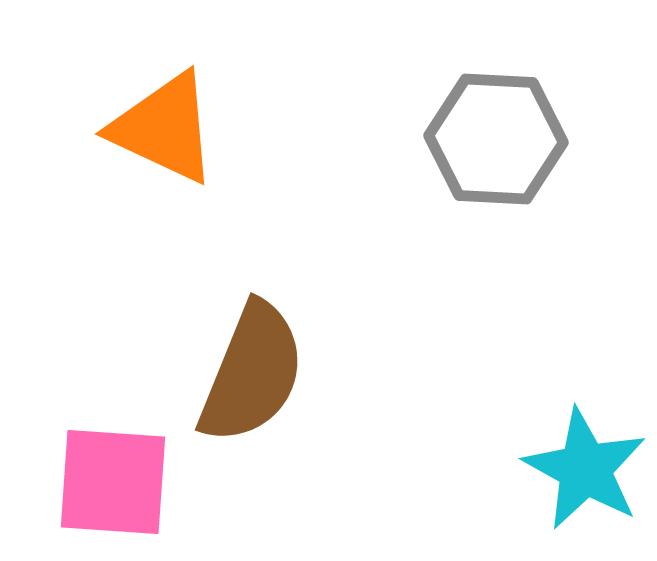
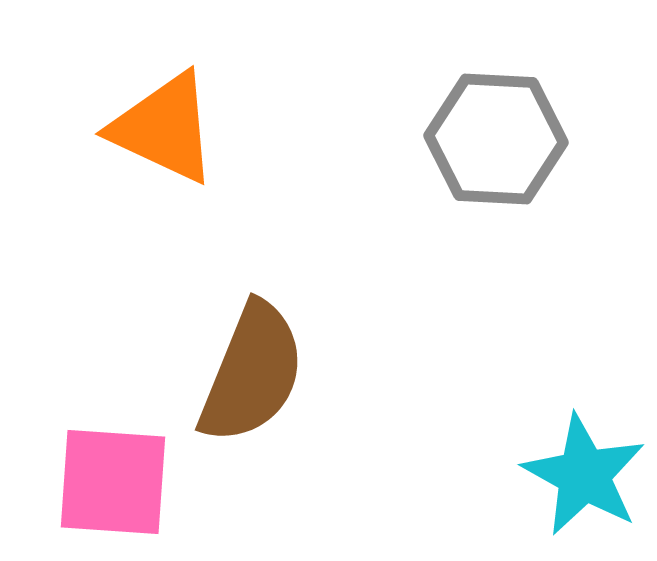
cyan star: moved 1 px left, 6 px down
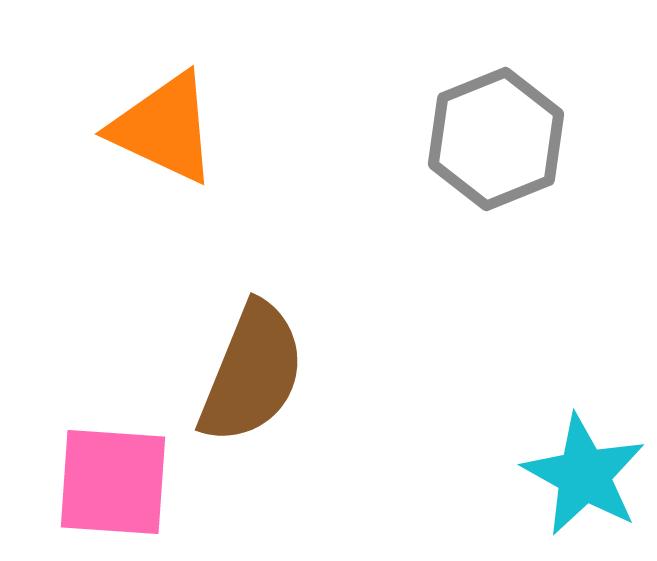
gray hexagon: rotated 25 degrees counterclockwise
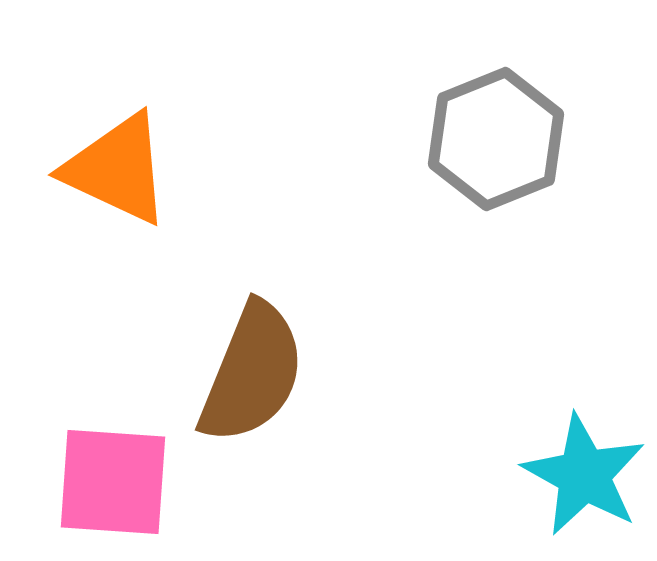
orange triangle: moved 47 px left, 41 px down
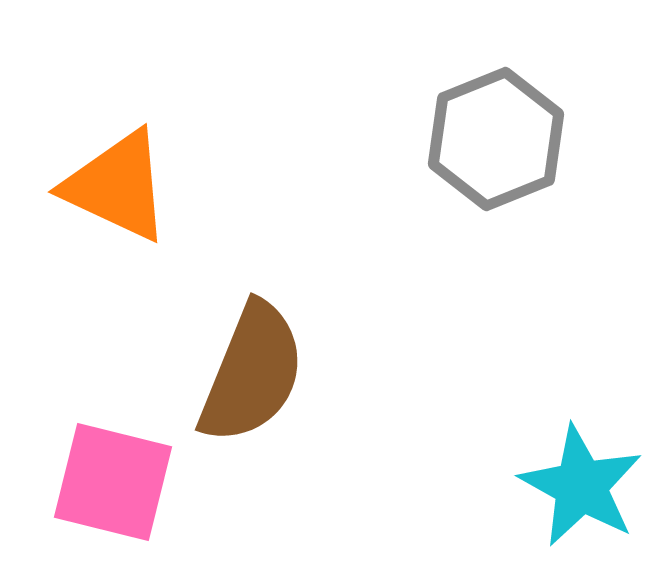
orange triangle: moved 17 px down
cyan star: moved 3 px left, 11 px down
pink square: rotated 10 degrees clockwise
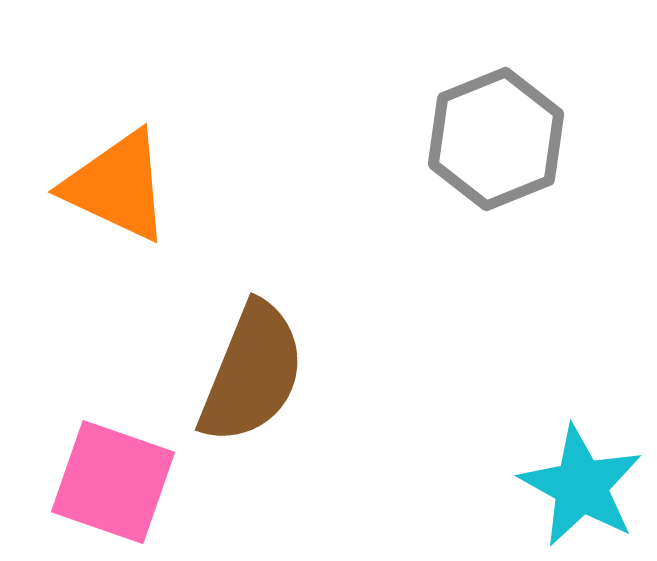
pink square: rotated 5 degrees clockwise
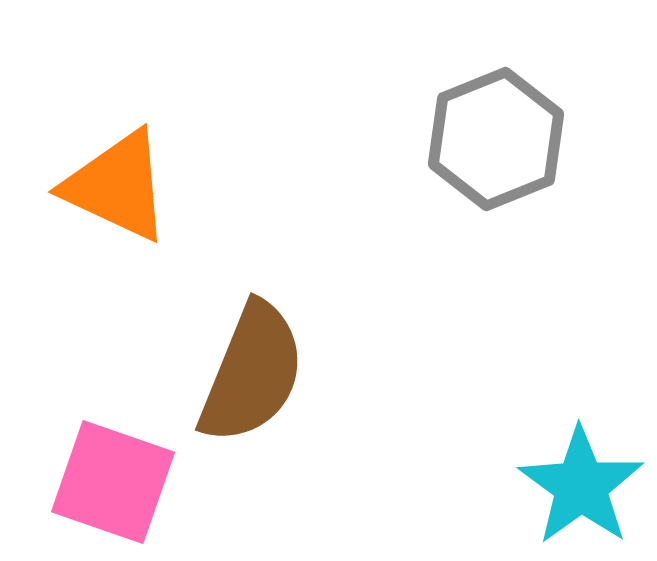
cyan star: rotated 7 degrees clockwise
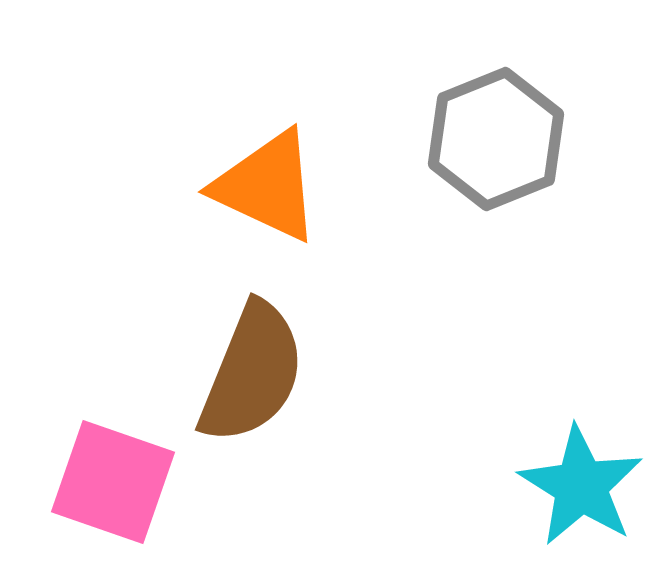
orange triangle: moved 150 px right
cyan star: rotated 4 degrees counterclockwise
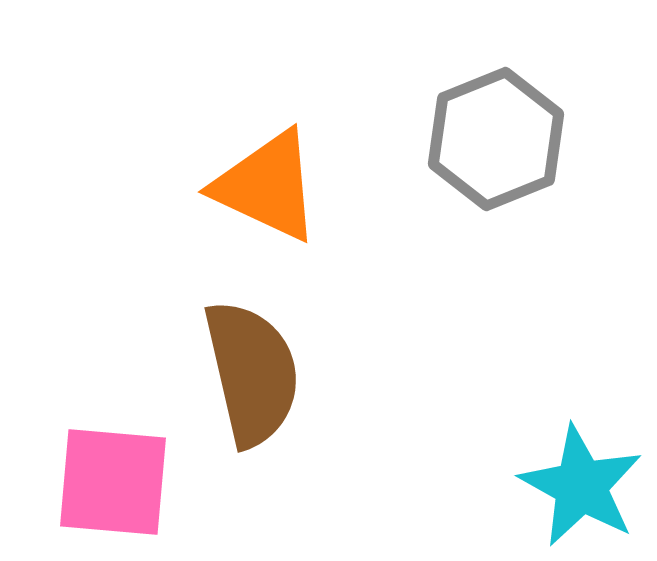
brown semicircle: rotated 35 degrees counterclockwise
pink square: rotated 14 degrees counterclockwise
cyan star: rotated 3 degrees counterclockwise
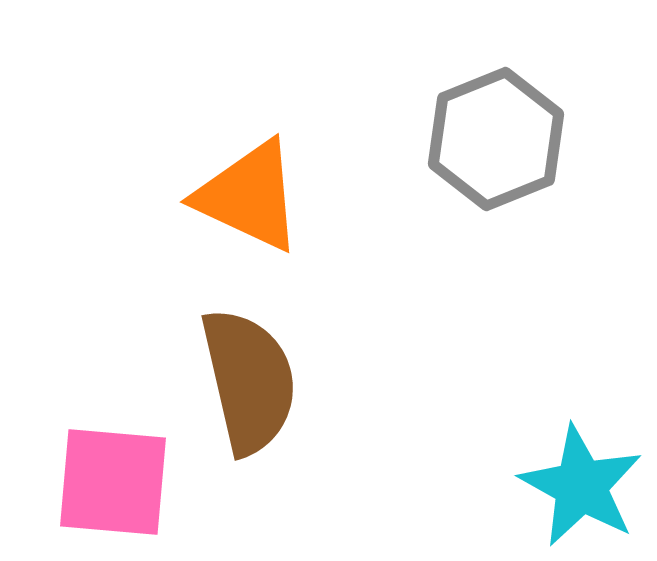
orange triangle: moved 18 px left, 10 px down
brown semicircle: moved 3 px left, 8 px down
